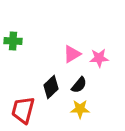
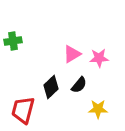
green cross: rotated 12 degrees counterclockwise
yellow star: moved 18 px right
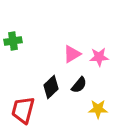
pink star: moved 1 px up
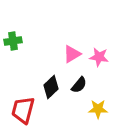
pink star: rotated 12 degrees clockwise
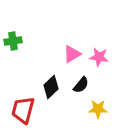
black semicircle: moved 2 px right
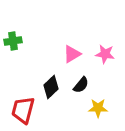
pink star: moved 6 px right, 3 px up
yellow star: moved 1 px up
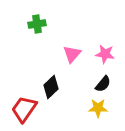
green cross: moved 24 px right, 17 px up
pink triangle: rotated 18 degrees counterclockwise
black semicircle: moved 22 px right, 1 px up
red trapezoid: moved 1 px right, 1 px up; rotated 20 degrees clockwise
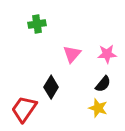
pink star: moved 2 px right; rotated 12 degrees counterclockwise
black diamond: rotated 15 degrees counterclockwise
yellow star: rotated 18 degrees clockwise
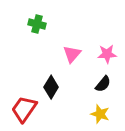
green cross: rotated 24 degrees clockwise
yellow star: moved 2 px right, 6 px down
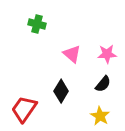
pink triangle: rotated 30 degrees counterclockwise
black diamond: moved 10 px right, 4 px down
yellow star: moved 2 px down; rotated 12 degrees clockwise
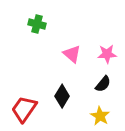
black diamond: moved 1 px right, 5 px down
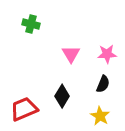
green cross: moved 6 px left
pink triangle: moved 1 px left; rotated 18 degrees clockwise
black semicircle: rotated 18 degrees counterclockwise
red trapezoid: rotated 32 degrees clockwise
